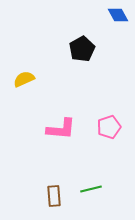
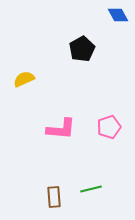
brown rectangle: moved 1 px down
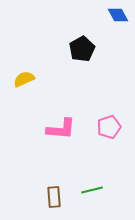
green line: moved 1 px right, 1 px down
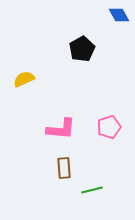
blue diamond: moved 1 px right
brown rectangle: moved 10 px right, 29 px up
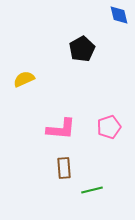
blue diamond: rotated 15 degrees clockwise
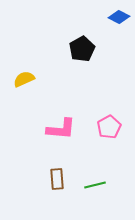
blue diamond: moved 2 px down; rotated 50 degrees counterclockwise
pink pentagon: rotated 10 degrees counterclockwise
brown rectangle: moved 7 px left, 11 px down
green line: moved 3 px right, 5 px up
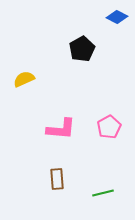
blue diamond: moved 2 px left
green line: moved 8 px right, 8 px down
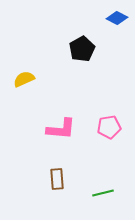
blue diamond: moved 1 px down
pink pentagon: rotated 20 degrees clockwise
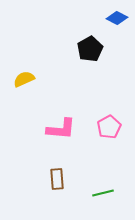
black pentagon: moved 8 px right
pink pentagon: rotated 20 degrees counterclockwise
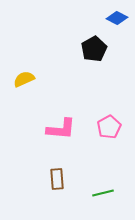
black pentagon: moved 4 px right
